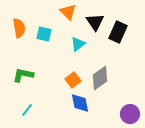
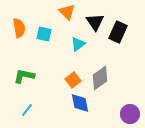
orange triangle: moved 1 px left
green L-shape: moved 1 px right, 1 px down
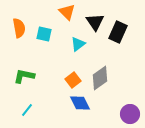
blue diamond: rotated 15 degrees counterclockwise
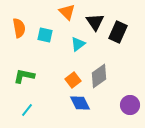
cyan square: moved 1 px right, 1 px down
gray diamond: moved 1 px left, 2 px up
purple circle: moved 9 px up
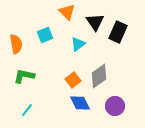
orange semicircle: moved 3 px left, 16 px down
cyan square: rotated 35 degrees counterclockwise
purple circle: moved 15 px left, 1 px down
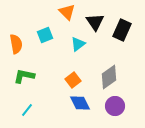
black rectangle: moved 4 px right, 2 px up
gray diamond: moved 10 px right, 1 px down
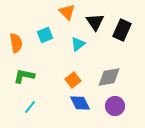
orange semicircle: moved 1 px up
gray diamond: rotated 25 degrees clockwise
cyan line: moved 3 px right, 3 px up
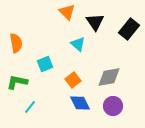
black rectangle: moved 7 px right, 1 px up; rotated 15 degrees clockwise
cyan square: moved 29 px down
cyan triangle: rotated 42 degrees counterclockwise
green L-shape: moved 7 px left, 6 px down
purple circle: moved 2 px left
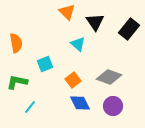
gray diamond: rotated 30 degrees clockwise
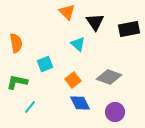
black rectangle: rotated 40 degrees clockwise
purple circle: moved 2 px right, 6 px down
